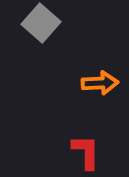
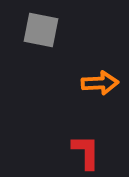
gray square: moved 7 px down; rotated 30 degrees counterclockwise
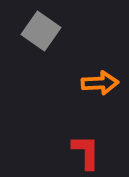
gray square: moved 1 px down; rotated 24 degrees clockwise
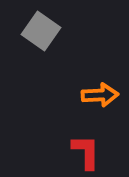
orange arrow: moved 12 px down
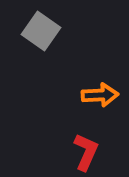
red L-shape: rotated 24 degrees clockwise
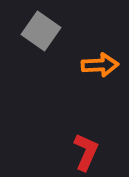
orange arrow: moved 30 px up
